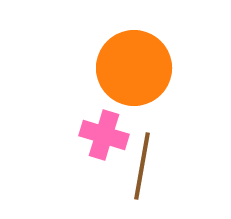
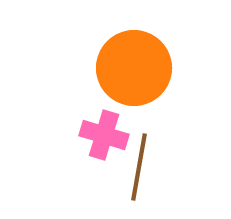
brown line: moved 3 px left, 1 px down
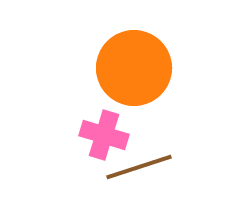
brown line: rotated 62 degrees clockwise
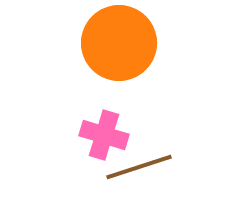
orange circle: moved 15 px left, 25 px up
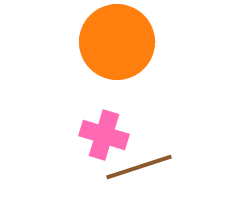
orange circle: moved 2 px left, 1 px up
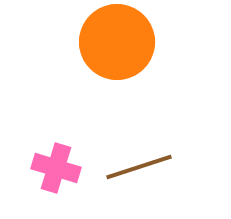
pink cross: moved 48 px left, 33 px down
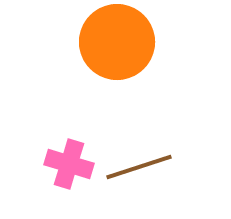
pink cross: moved 13 px right, 4 px up
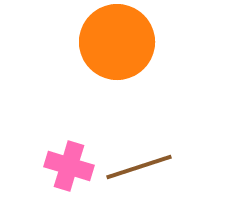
pink cross: moved 2 px down
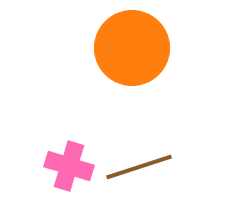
orange circle: moved 15 px right, 6 px down
